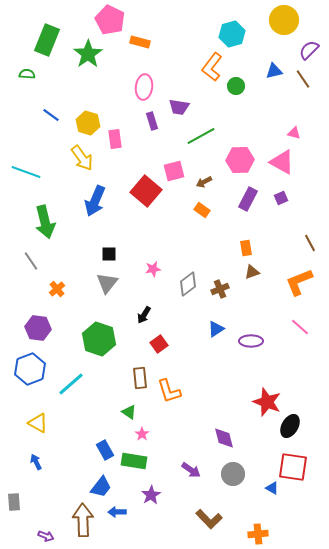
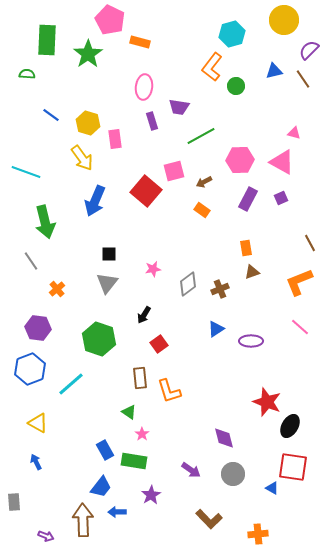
green rectangle at (47, 40): rotated 20 degrees counterclockwise
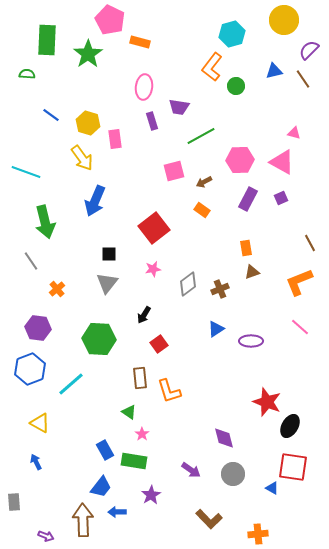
red square at (146, 191): moved 8 px right, 37 px down; rotated 12 degrees clockwise
green hexagon at (99, 339): rotated 16 degrees counterclockwise
yellow triangle at (38, 423): moved 2 px right
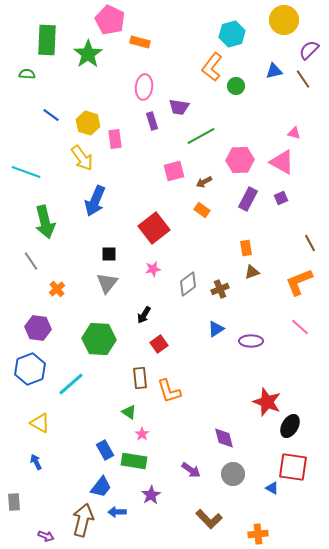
brown arrow at (83, 520): rotated 16 degrees clockwise
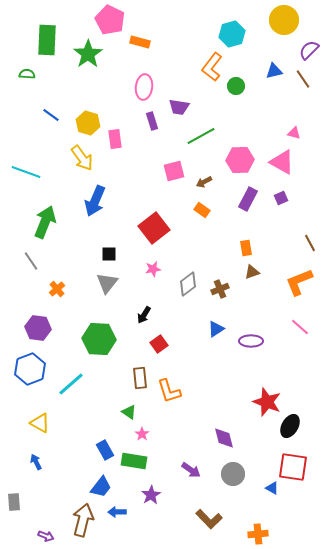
green arrow at (45, 222): rotated 144 degrees counterclockwise
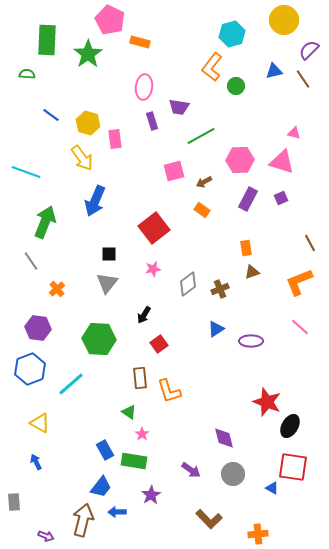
pink triangle at (282, 162): rotated 12 degrees counterclockwise
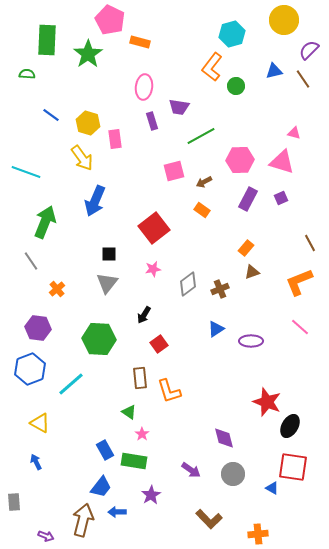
orange rectangle at (246, 248): rotated 49 degrees clockwise
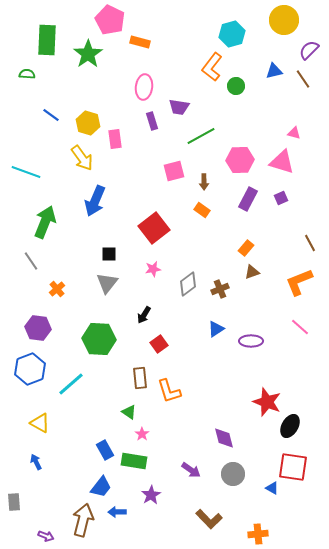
brown arrow at (204, 182): rotated 63 degrees counterclockwise
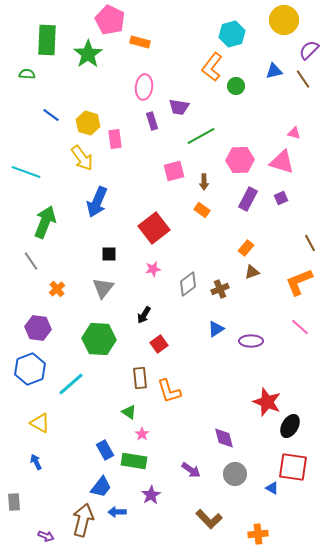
blue arrow at (95, 201): moved 2 px right, 1 px down
gray triangle at (107, 283): moved 4 px left, 5 px down
gray circle at (233, 474): moved 2 px right
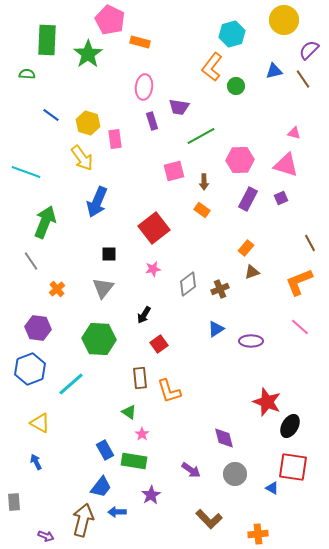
pink triangle at (282, 162): moved 4 px right, 3 px down
